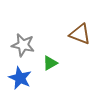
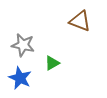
brown triangle: moved 13 px up
green triangle: moved 2 px right
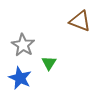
gray star: rotated 20 degrees clockwise
green triangle: moved 3 px left; rotated 28 degrees counterclockwise
